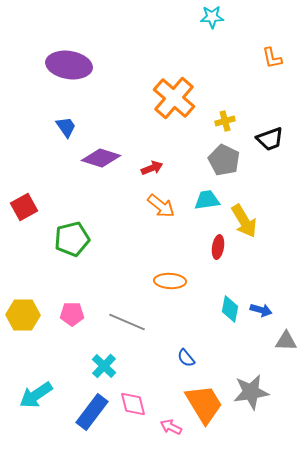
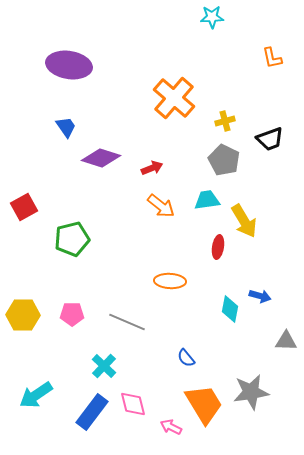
blue arrow: moved 1 px left, 14 px up
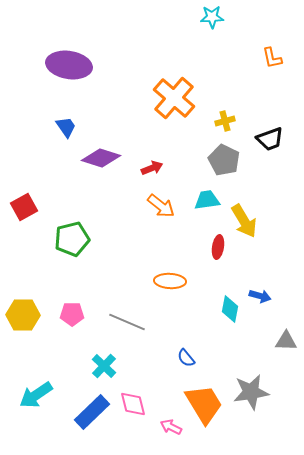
blue rectangle: rotated 9 degrees clockwise
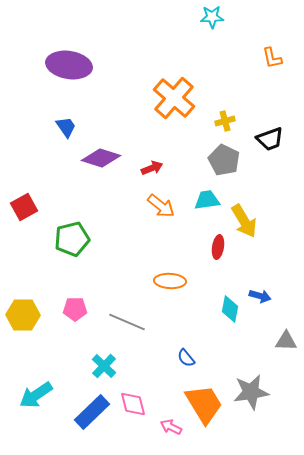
pink pentagon: moved 3 px right, 5 px up
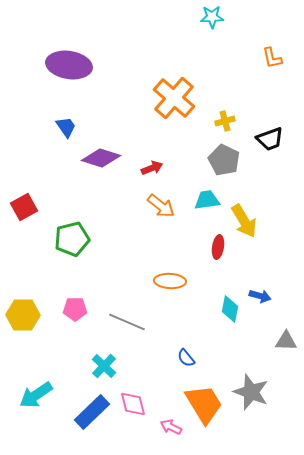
gray star: rotated 30 degrees clockwise
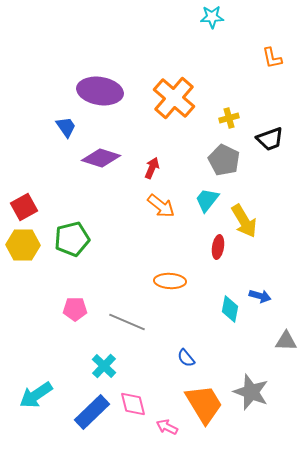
purple ellipse: moved 31 px right, 26 px down
yellow cross: moved 4 px right, 3 px up
red arrow: rotated 45 degrees counterclockwise
cyan trapezoid: rotated 44 degrees counterclockwise
yellow hexagon: moved 70 px up
pink arrow: moved 4 px left
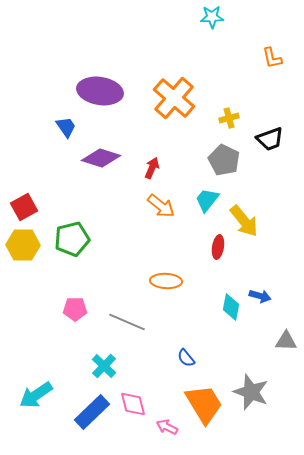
yellow arrow: rotated 8 degrees counterclockwise
orange ellipse: moved 4 px left
cyan diamond: moved 1 px right, 2 px up
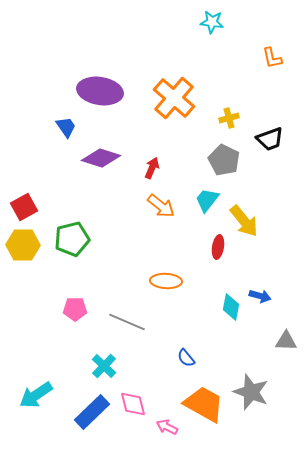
cyan star: moved 5 px down; rotated 10 degrees clockwise
orange trapezoid: rotated 30 degrees counterclockwise
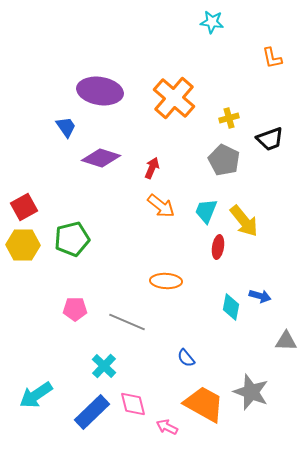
cyan trapezoid: moved 1 px left, 11 px down; rotated 16 degrees counterclockwise
